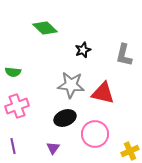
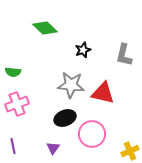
pink cross: moved 2 px up
pink circle: moved 3 px left
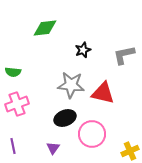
green diamond: rotated 50 degrees counterclockwise
gray L-shape: rotated 65 degrees clockwise
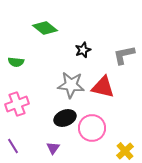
green diamond: rotated 45 degrees clockwise
green semicircle: moved 3 px right, 10 px up
red triangle: moved 6 px up
pink circle: moved 6 px up
purple line: rotated 21 degrees counterclockwise
yellow cross: moved 5 px left; rotated 18 degrees counterclockwise
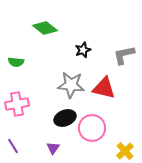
red triangle: moved 1 px right, 1 px down
pink cross: rotated 10 degrees clockwise
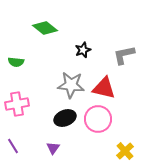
pink circle: moved 6 px right, 9 px up
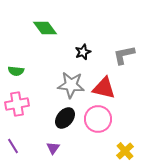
green diamond: rotated 15 degrees clockwise
black star: moved 2 px down
green semicircle: moved 9 px down
black ellipse: rotated 30 degrees counterclockwise
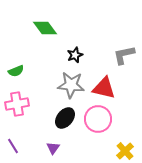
black star: moved 8 px left, 3 px down
green semicircle: rotated 28 degrees counterclockwise
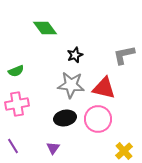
black ellipse: rotated 40 degrees clockwise
yellow cross: moved 1 px left
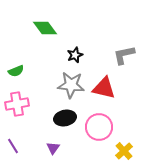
pink circle: moved 1 px right, 8 px down
